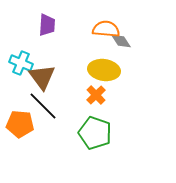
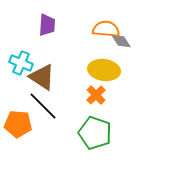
brown triangle: rotated 20 degrees counterclockwise
orange pentagon: moved 2 px left
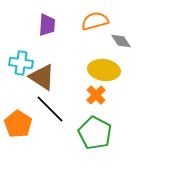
orange semicircle: moved 11 px left, 8 px up; rotated 20 degrees counterclockwise
cyan cross: rotated 15 degrees counterclockwise
black line: moved 7 px right, 3 px down
orange pentagon: rotated 28 degrees clockwise
green pentagon: rotated 8 degrees clockwise
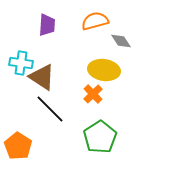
orange cross: moved 3 px left, 1 px up
orange pentagon: moved 22 px down
green pentagon: moved 5 px right, 4 px down; rotated 12 degrees clockwise
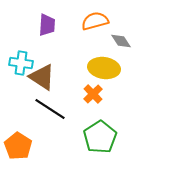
yellow ellipse: moved 2 px up
black line: rotated 12 degrees counterclockwise
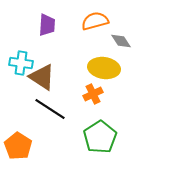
orange cross: rotated 18 degrees clockwise
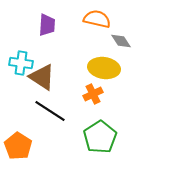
orange semicircle: moved 2 px right, 2 px up; rotated 28 degrees clockwise
black line: moved 2 px down
